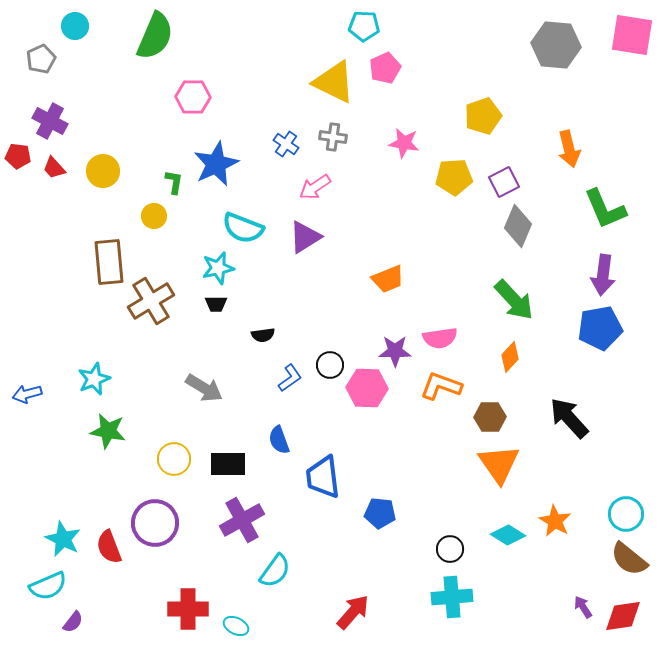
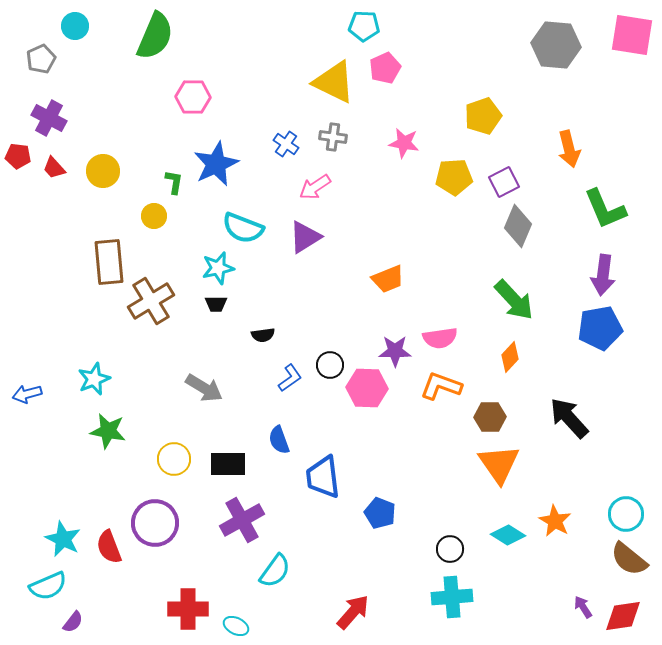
purple cross at (50, 121): moved 1 px left, 3 px up
blue pentagon at (380, 513): rotated 16 degrees clockwise
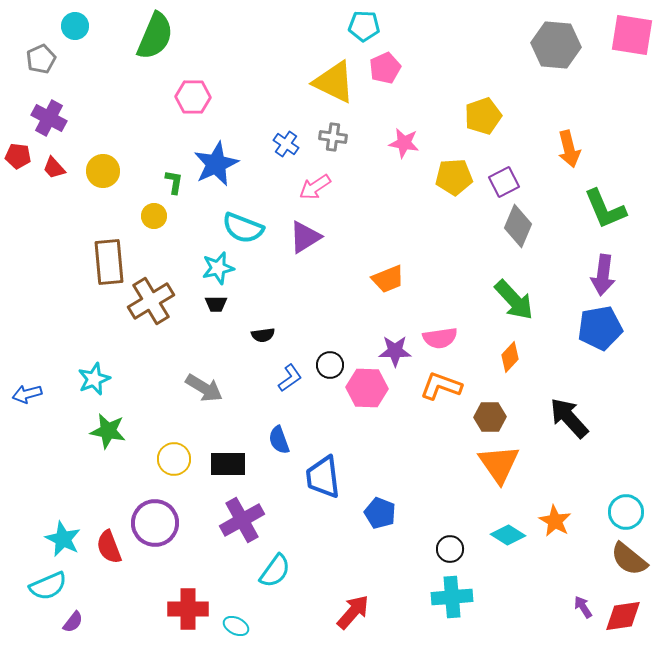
cyan circle at (626, 514): moved 2 px up
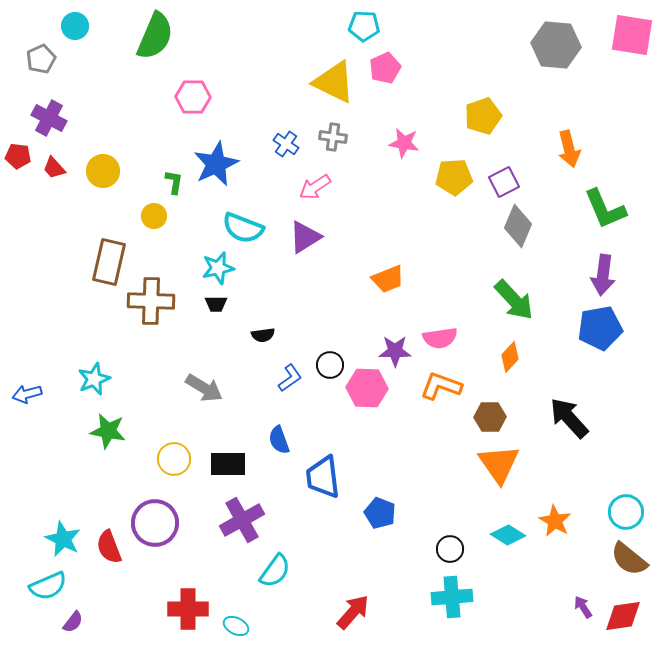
brown rectangle at (109, 262): rotated 18 degrees clockwise
brown cross at (151, 301): rotated 33 degrees clockwise
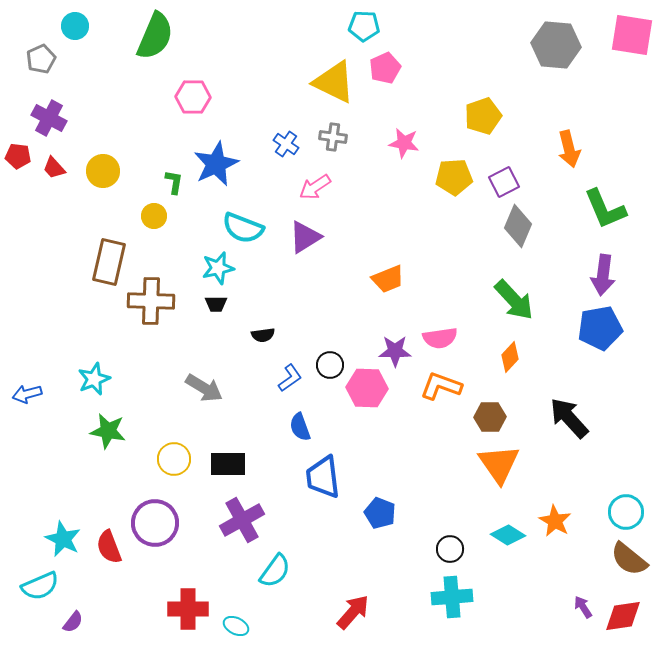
blue semicircle at (279, 440): moved 21 px right, 13 px up
cyan semicircle at (48, 586): moved 8 px left
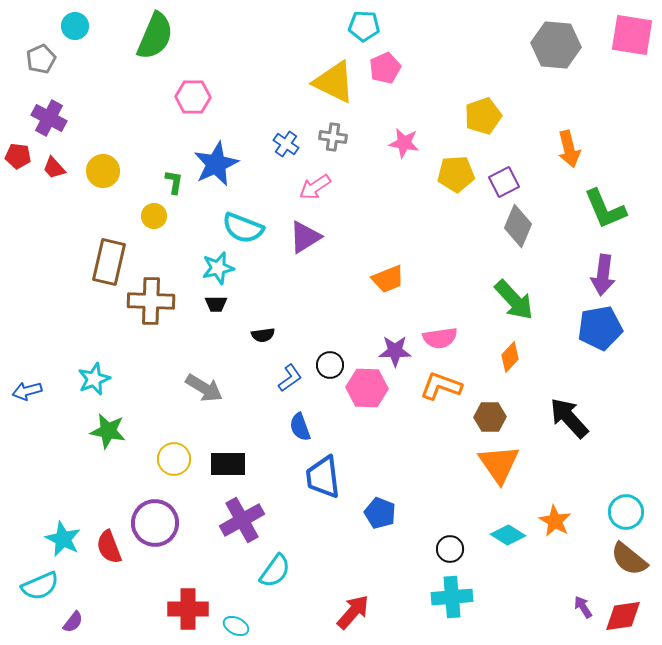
yellow pentagon at (454, 177): moved 2 px right, 3 px up
blue arrow at (27, 394): moved 3 px up
